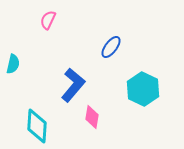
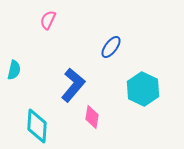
cyan semicircle: moved 1 px right, 6 px down
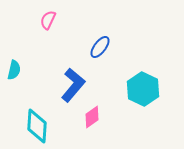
blue ellipse: moved 11 px left
pink diamond: rotated 45 degrees clockwise
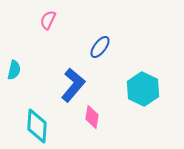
pink diamond: rotated 45 degrees counterclockwise
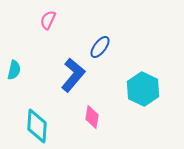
blue L-shape: moved 10 px up
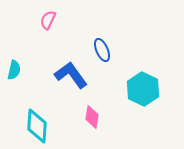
blue ellipse: moved 2 px right, 3 px down; rotated 60 degrees counterclockwise
blue L-shape: moved 2 px left; rotated 76 degrees counterclockwise
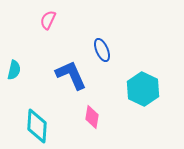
blue L-shape: rotated 12 degrees clockwise
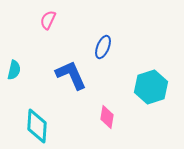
blue ellipse: moved 1 px right, 3 px up; rotated 45 degrees clockwise
cyan hexagon: moved 8 px right, 2 px up; rotated 16 degrees clockwise
pink diamond: moved 15 px right
